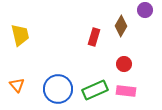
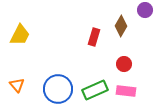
yellow trapezoid: rotated 40 degrees clockwise
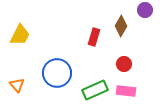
blue circle: moved 1 px left, 16 px up
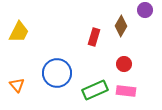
yellow trapezoid: moved 1 px left, 3 px up
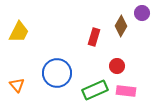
purple circle: moved 3 px left, 3 px down
red circle: moved 7 px left, 2 px down
